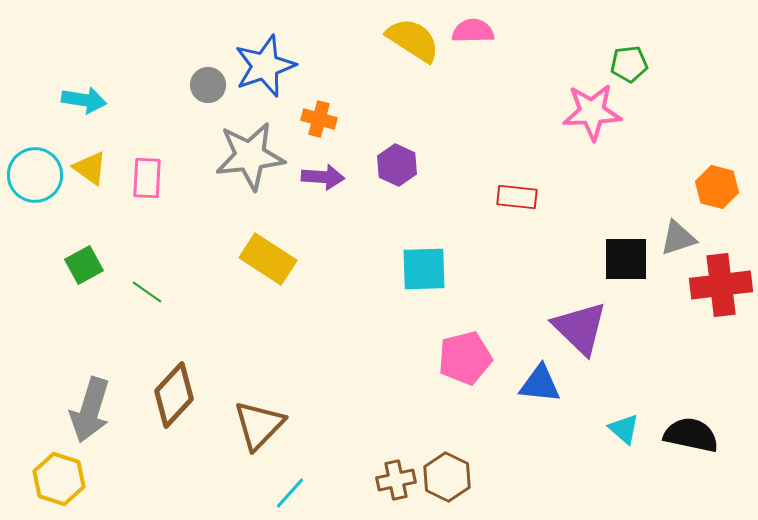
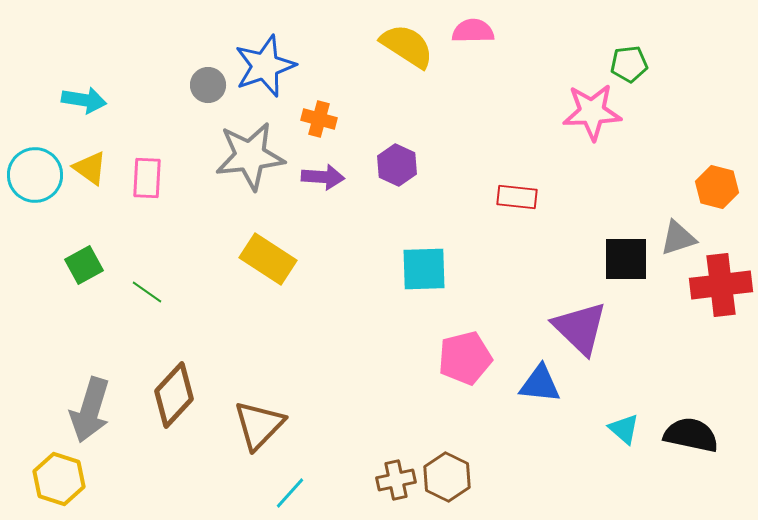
yellow semicircle: moved 6 px left, 6 px down
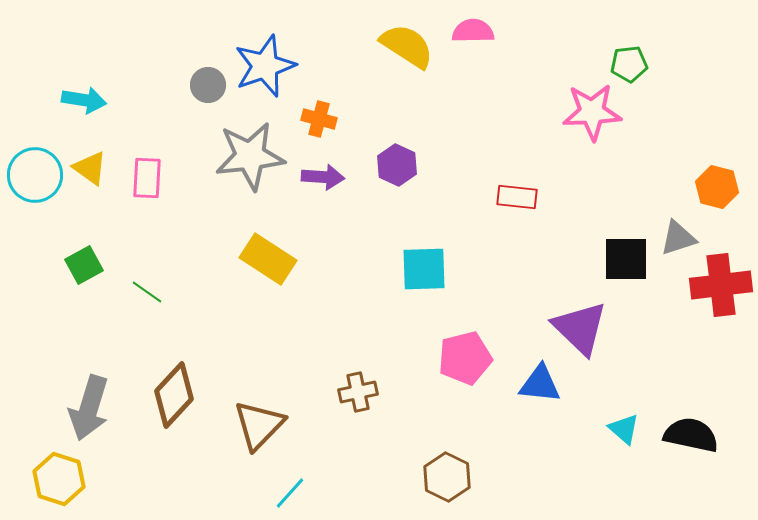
gray arrow: moved 1 px left, 2 px up
brown cross: moved 38 px left, 88 px up
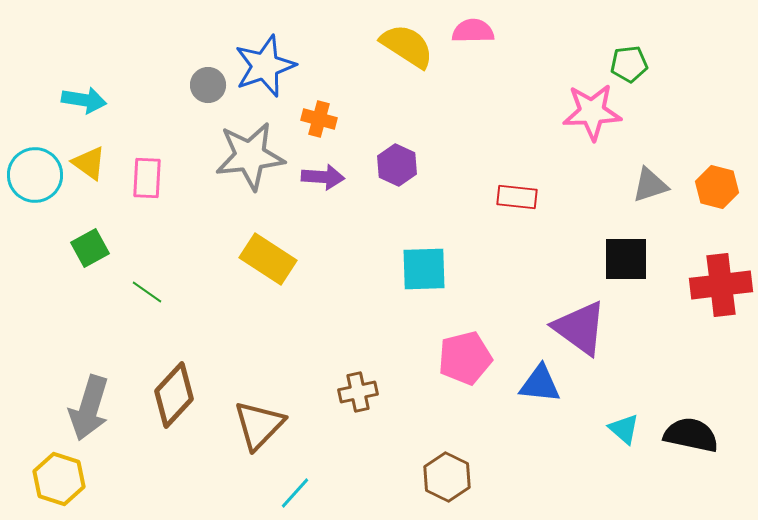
yellow triangle: moved 1 px left, 5 px up
gray triangle: moved 28 px left, 53 px up
green square: moved 6 px right, 17 px up
purple triangle: rotated 8 degrees counterclockwise
cyan line: moved 5 px right
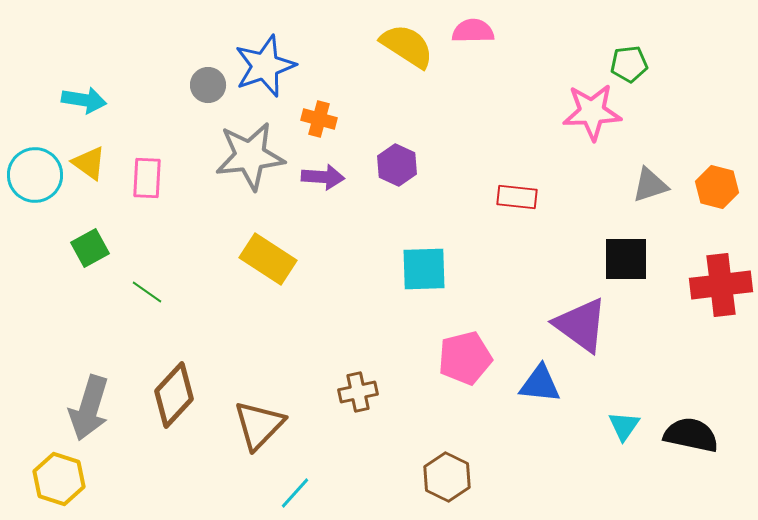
purple triangle: moved 1 px right, 3 px up
cyan triangle: moved 3 px up; rotated 24 degrees clockwise
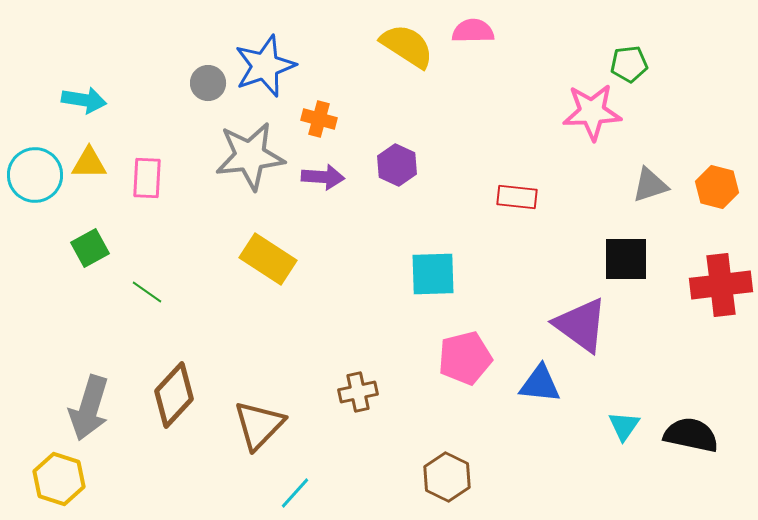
gray circle: moved 2 px up
yellow triangle: rotated 36 degrees counterclockwise
cyan square: moved 9 px right, 5 px down
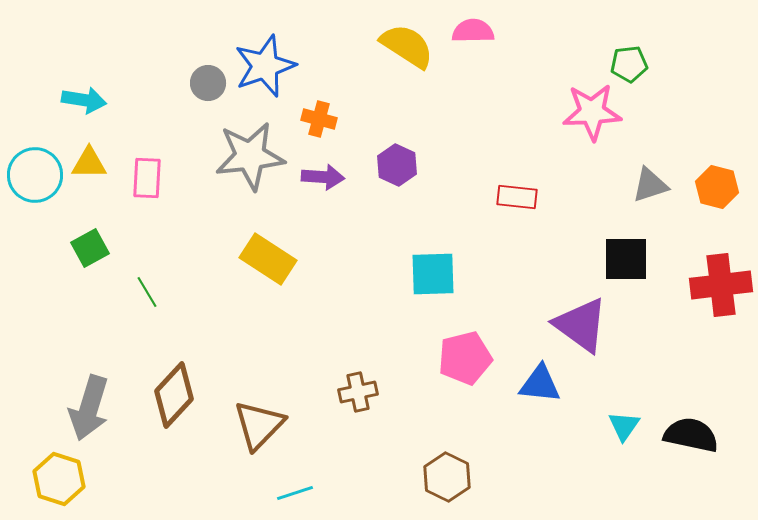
green line: rotated 24 degrees clockwise
cyan line: rotated 30 degrees clockwise
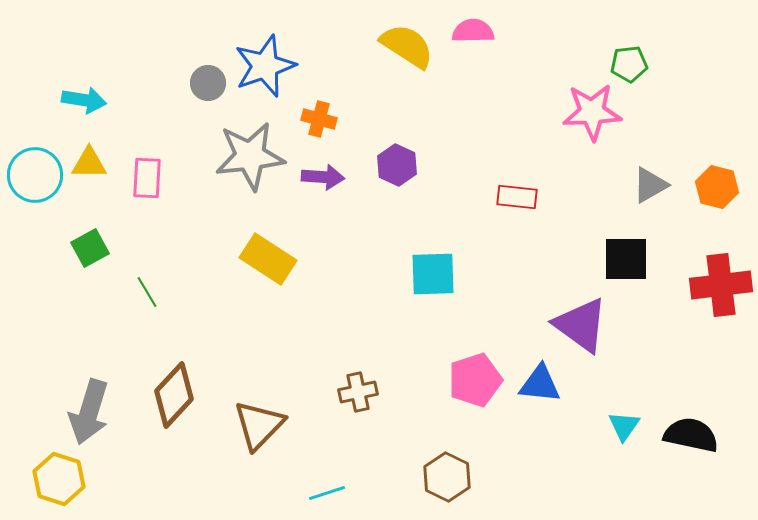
gray triangle: rotated 12 degrees counterclockwise
pink pentagon: moved 10 px right, 22 px down; rotated 4 degrees counterclockwise
gray arrow: moved 4 px down
cyan line: moved 32 px right
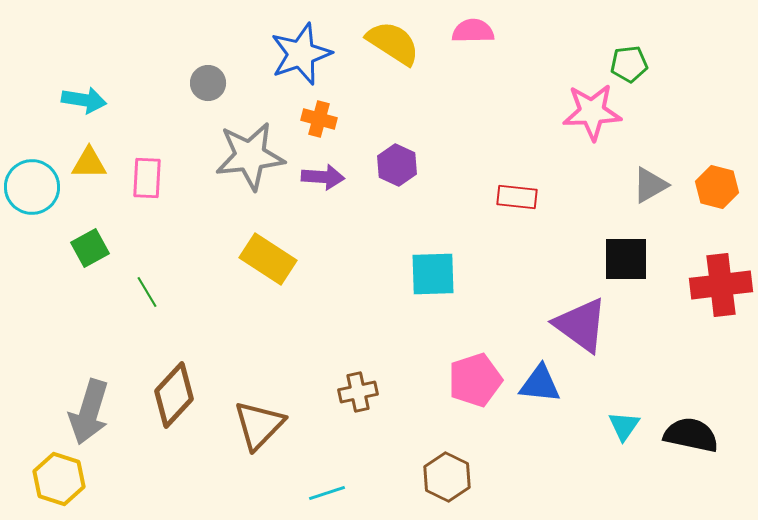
yellow semicircle: moved 14 px left, 3 px up
blue star: moved 36 px right, 12 px up
cyan circle: moved 3 px left, 12 px down
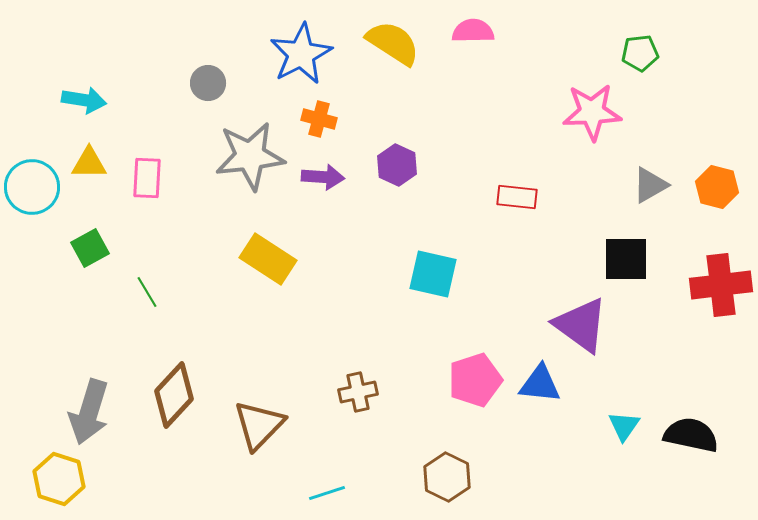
blue star: rotated 8 degrees counterclockwise
green pentagon: moved 11 px right, 11 px up
cyan square: rotated 15 degrees clockwise
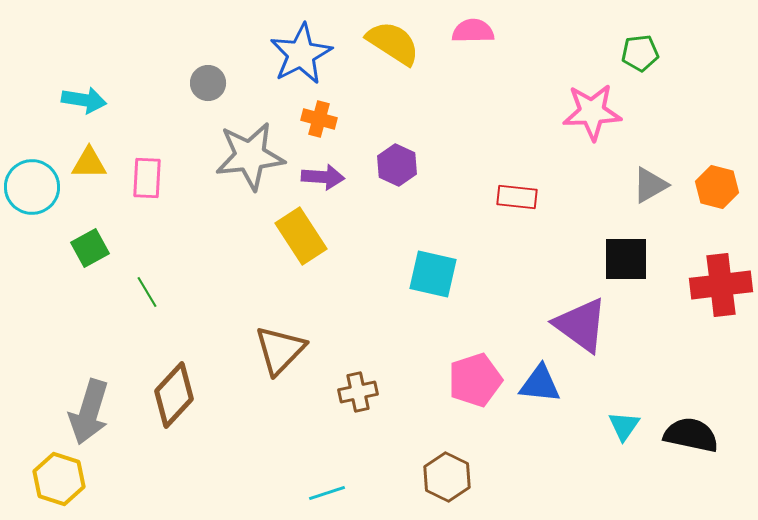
yellow rectangle: moved 33 px right, 23 px up; rotated 24 degrees clockwise
brown triangle: moved 21 px right, 75 px up
